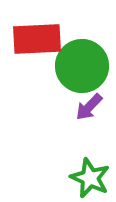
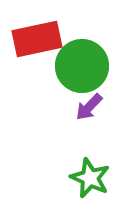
red rectangle: rotated 9 degrees counterclockwise
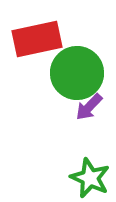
green circle: moved 5 px left, 7 px down
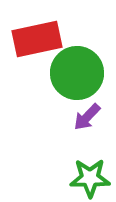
purple arrow: moved 2 px left, 10 px down
green star: rotated 24 degrees counterclockwise
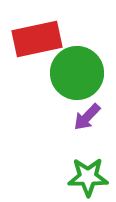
green star: moved 2 px left, 1 px up
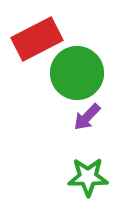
red rectangle: rotated 15 degrees counterclockwise
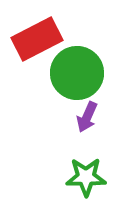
purple arrow: rotated 20 degrees counterclockwise
green star: moved 2 px left
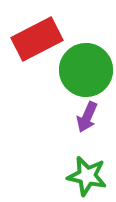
green circle: moved 9 px right, 3 px up
green star: moved 1 px right, 1 px up; rotated 12 degrees clockwise
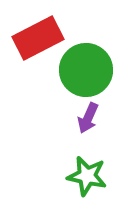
red rectangle: moved 1 px right, 1 px up
purple arrow: moved 1 px right, 1 px down
